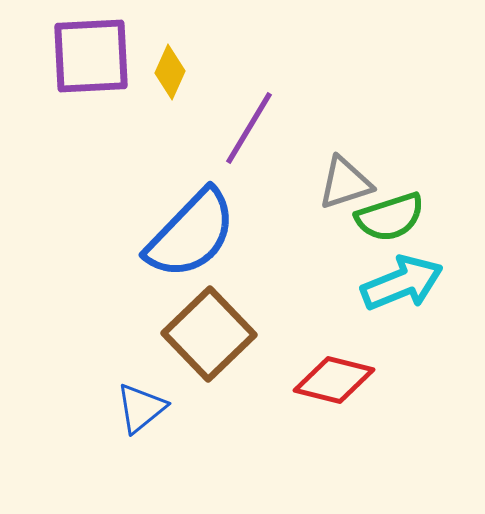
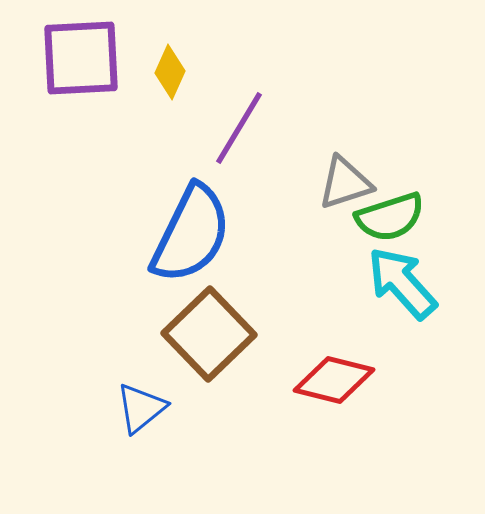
purple square: moved 10 px left, 2 px down
purple line: moved 10 px left
blue semicircle: rotated 18 degrees counterclockwise
cyan arrow: rotated 110 degrees counterclockwise
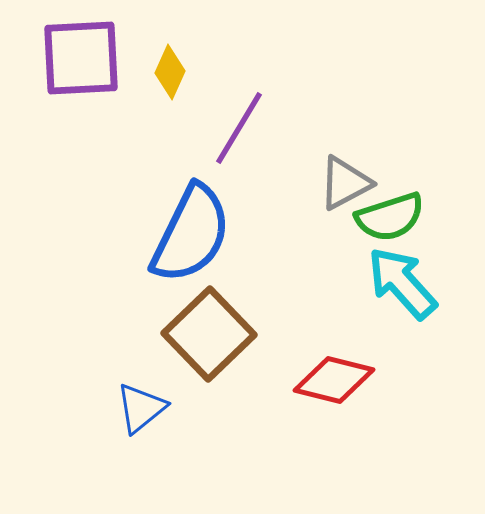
gray triangle: rotated 10 degrees counterclockwise
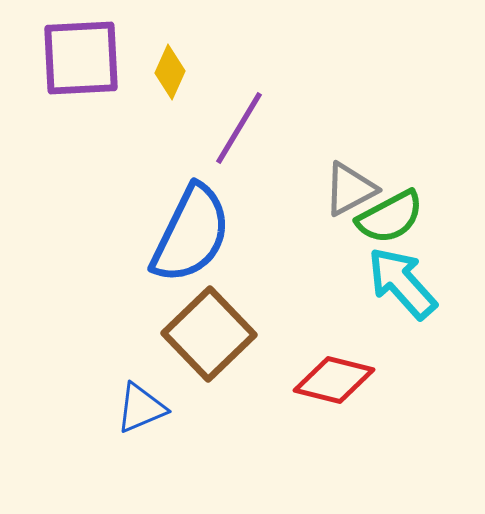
gray triangle: moved 5 px right, 6 px down
green semicircle: rotated 10 degrees counterclockwise
blue triangle: rotated 16 degrees clockwise
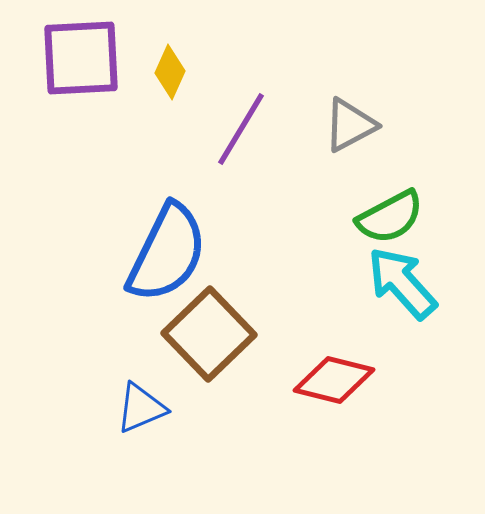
purple line: moved 2 px right, 1 px down
gray triangle: moved 64 px up
blue semicircle: moved 24 px left, 19 px down
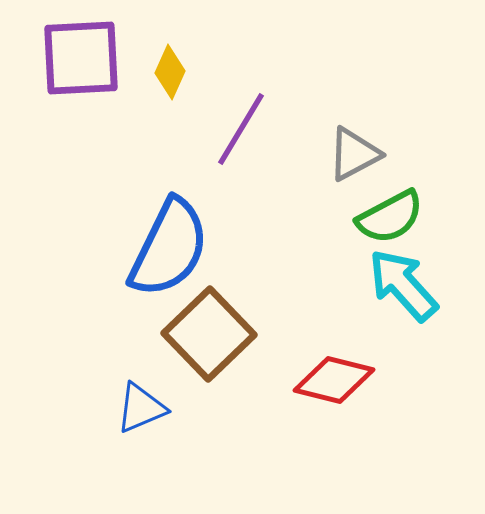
gray triangle: moved 4 px right, 29 px down
blue semicircle: moved 2 px right, 5 px up
cyan arrow: moved 1 px right, 2 px down
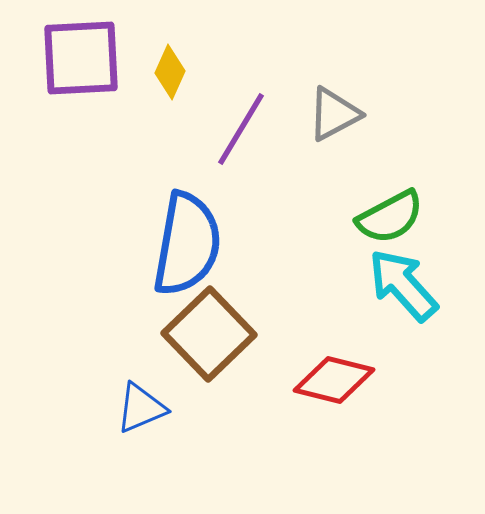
gray triangle: moved 20 px left, 40 px up
blue semicircle: moved 18 px right, 4 px up; rotated 16 degrees counterclockwise
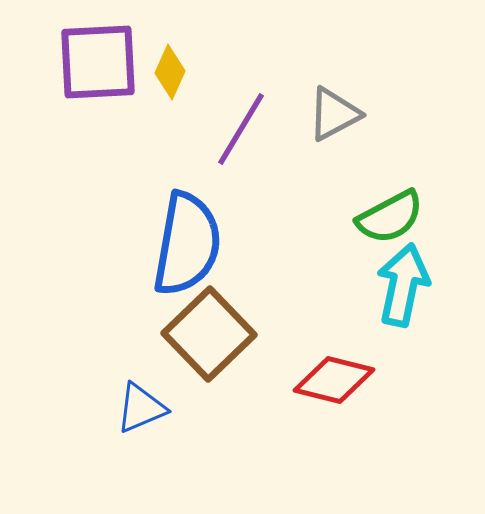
purple square: moved 17 px right, 4 px down
cyan arrow: rotated 54 degrees clockwise
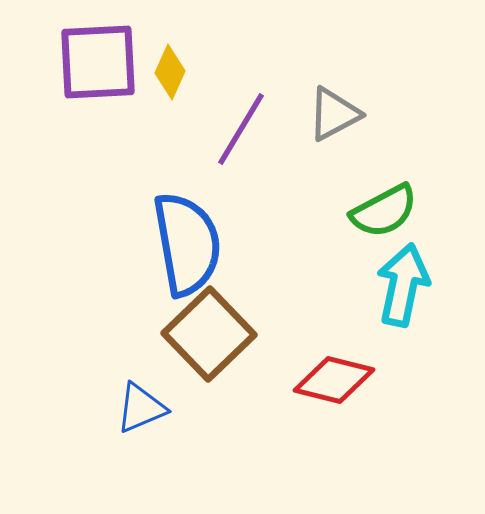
green semicircle: moved 6 px left, 6 px up
blue semicircle: rotated 20 degrees counterclockwise
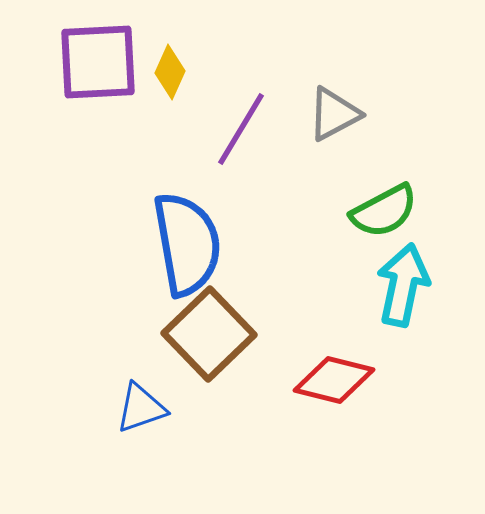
blue triangle: rotated 4 degrees clockwise
